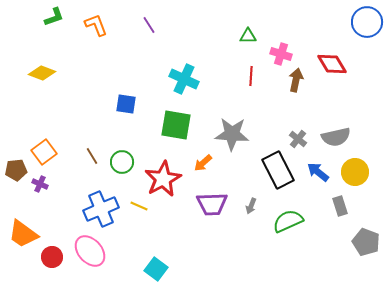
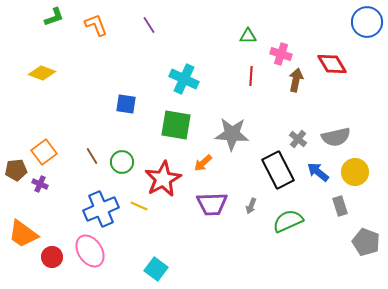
pink ellipse: rotated 8 degrees clockwise
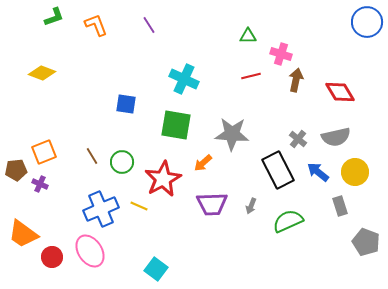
red diamond: moved 8 px right, 28 px down
red line: rotated 72 degrees clockwise
orange square: rotated 15 degrees clockwise
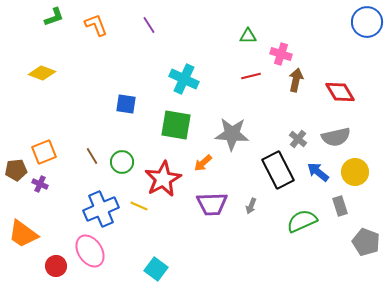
green semicircle: moved 14 px right
red circle: moved 4 px right, 9 px down
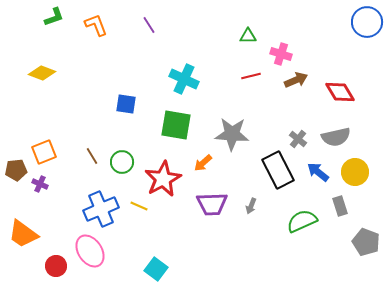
brown arrow: rotated 55 degrees clockwise
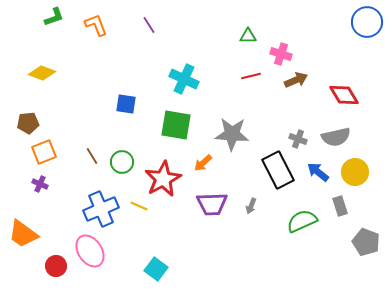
red diamond: moved 4 px right, 3 px down
gray cross: rotated 18 degrees counterclockwise
brown pentagon: moved 12 px right, 47 px up
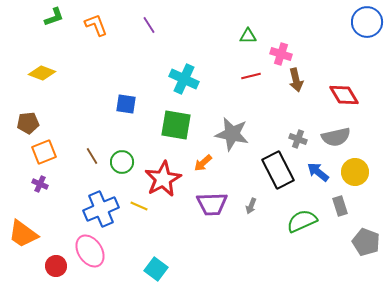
brown arrow: rotated 100 degrees clockwise
gray star: rotated 8 degrees clockwise
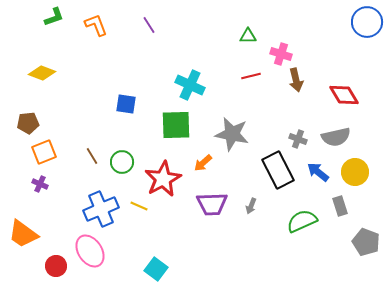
cyan cross: moved 6 px right, 6 px down
green square: rotated 12 degrees counterclockwise
